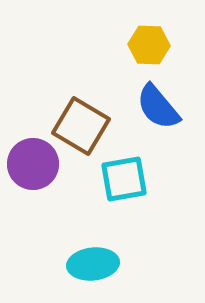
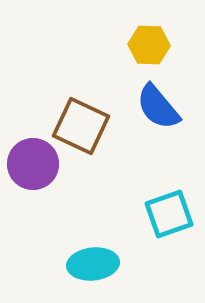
brown square: rotated 6 degrees counterclockwise
cyan square: moved 45 px right, 35 px down; rotated 9 degrees counterclockwise
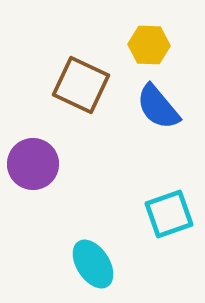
brown square: moved 41 px up
cyan ellipse: rotated 63 degrees clockwise
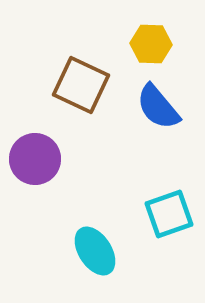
yellow hexagon: moved 2 px right, 1 px up
purple circle: moved 2 px right, 5 px up
cyan ellipse: moved 2 px right, 13 px up
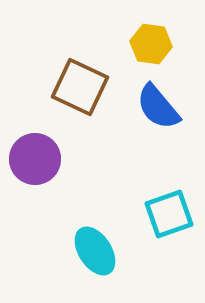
yellow hexagon: rotated 6 degrees clockwise
brown square: moved 1 px left, 2 px down
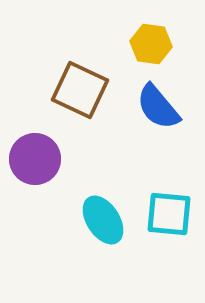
brown square: moved 3 px down
cyan square: rotated 24 degrees clockwise
cyan ellipse: moved 8 px right, 31 px up
